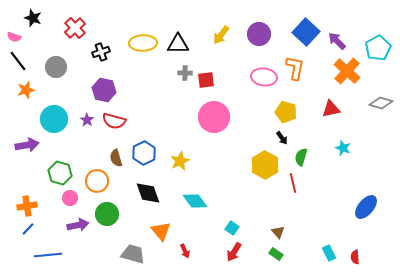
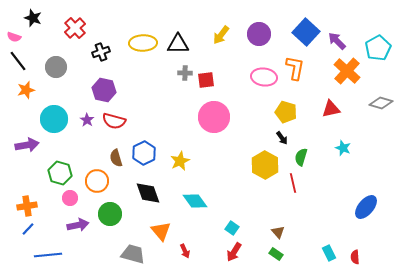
green circle at (107, 214): moved 3 px right
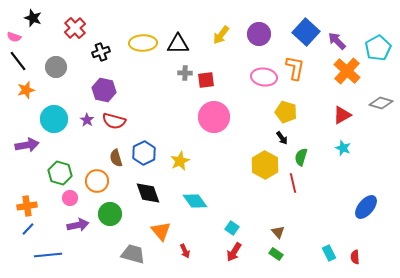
red triangle at (331, 109): moved 11 px right, 6 px down; rotated 18 degrees counterclockwise
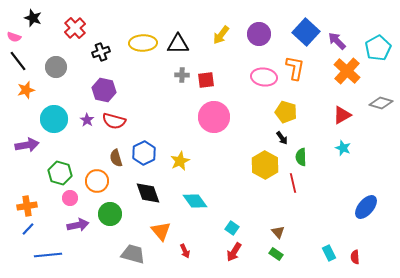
gray cross at (185, 73): moved 3 px left, 2 px down
green semicircle at (301, 157): rotated 18 degrees counterclockwise
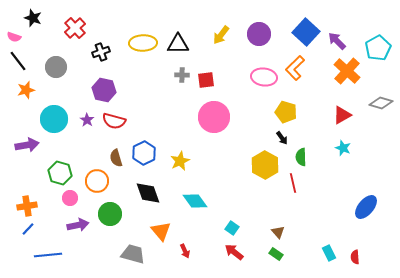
orange L-shape at (295, 68): rotated 145 degrees counterclockwise
red arrow at (234, 252): rotated 96 degrees clockwise
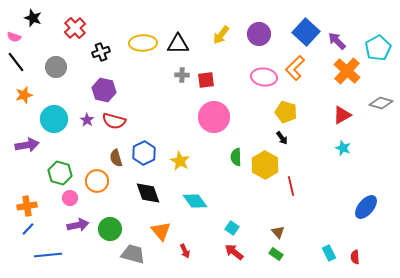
black line at (18, 61): moved 2 px left, 1 px down
orange star at (26, 90): moved 2 px left, 5 px down
green semicircle at (301, 157): moved 65 px left
yellow star at (180, 161): rotated 18 degrees counterclockwise
red line at (293, 183): moved 2 px left, 3 px down
green circle at (110, 214): moved 15 px down
